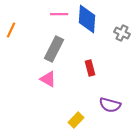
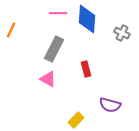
pink line: moved 1 px left, 1 px up
red rectangle: moved 4 px left, 1 px down
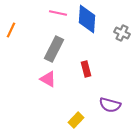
pink line: rotated 12 degrees clockwise
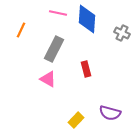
orange line: moved 10 px right
purple semicircle: moved 8 px down
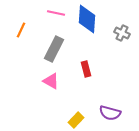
pink line: moved 2 px left
pink triangle: moved 3 px right, 2 px down
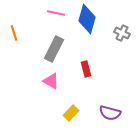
blue diamond: rotated 12 degrees clockwise
orange line: moved 7 px left, 3 px down; rotated 42 degrees counterclockwise
yellow rectangle: moved 5 px left, 7 px up
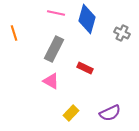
red rectangle: moved 1 px left, 1 px up; rotated 49 degrees counterclockwise
purple semicircle: rotated 40 degrees counterclockwise
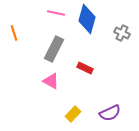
yellow rectangle: moved 2 px right, 1 px down
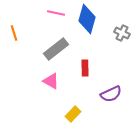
gray rectangle: moved 2 px right; rotated 25 degrees clockwise
red rectangle: rotated 63 degrees clockwise
purple semicircle: moved 1 px right, 19 px up
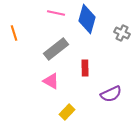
yellow rectangle: moved 6 px left, 2 px up
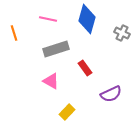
pink line: moved 8 px left, 6 px down
gray rectangle: rotated 20 degrees clockwise
red rectangle: rotated 35 degrees counterclockwise
